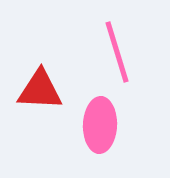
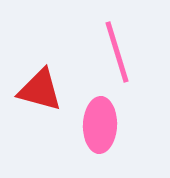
red triangle: rotated 12 degrees clockwise
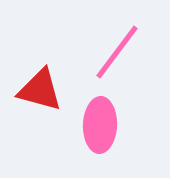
pink line: rotated 54 degrees clockwise
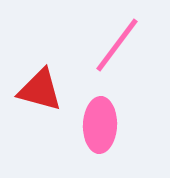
pink line: moved 7 px up
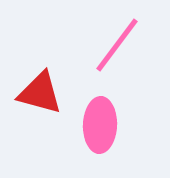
red triangle: moved 3 px down
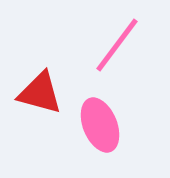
pink ellipse: rotated 24 degrees counterclockwise
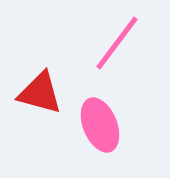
pink line: moved 2 px up
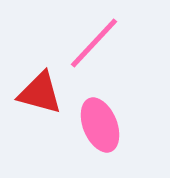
pink line: moved 23 px left; rotated 6 degrees clockwise
